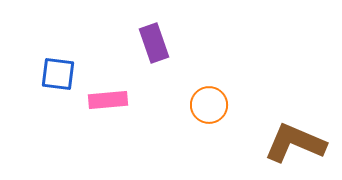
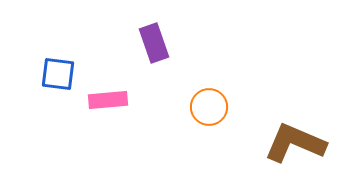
orange circle: moved 2 px down
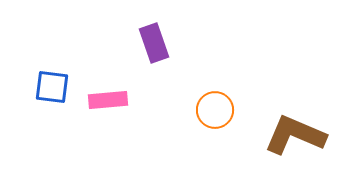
blue square: moved 6 px left, 13 px down
orange circle: moved 6 px right, 3 px down
brown L-shape: moved 8 px up
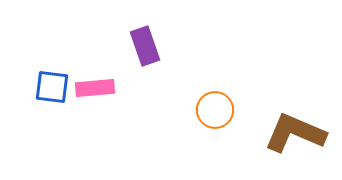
purple rectangle: moved 9 px left, 3 px down
pink rectangle: moved 13 px left, 12 px up
brown L-shape: moved 2 px up
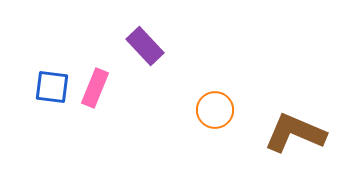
purple rectangle: rotated 24 degrees counterclockwise
pink rectangle: rotated 63 degrees counterclockwise
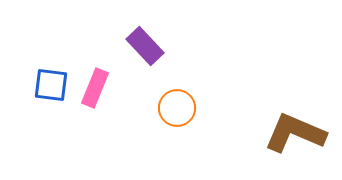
blue square: moved 1 px left, 2 px up
orange circle: moved 38 px left, 2 px up
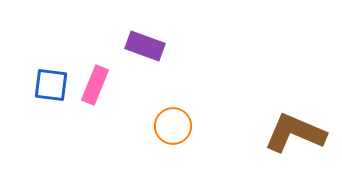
purple rectangle: rotated 27 degrees counterclockwise
pink rectangle: moved 3 px up
orange circle: moved 4 px left, 18 px down
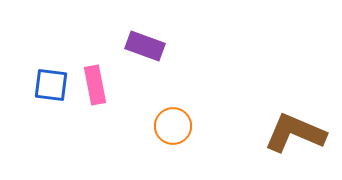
pink rectangle: rotated 33 degrees counterclockwise
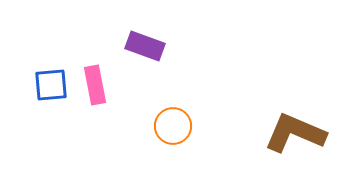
blue square: rotated 12 degrees counterclockwise
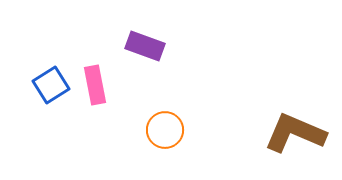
blue square: rotated 27 degrees counterclockwise
orange circle: moved 8 px left, 4 px down
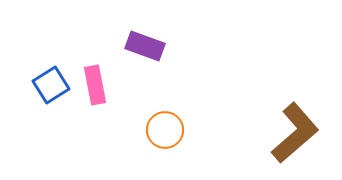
brown L-shape: rotated 116 degrees clockwise
